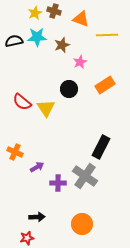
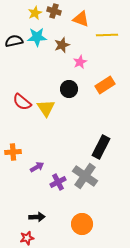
orange cross: moved 2 px left; rotated 28 degrees counterclockwise
purple cross: moved 1 px up; rotated 28 degrees counterclockwise
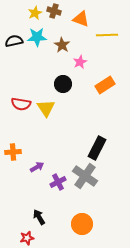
brown star: rotated 21 degrees counterclockwise
black circle: moved 6 px left, 5 px up
red semicircle: moved 1 px left, 2 px down; rotated 30 degrees counterclockwise
black rectangle: moved 4 px left, 1 px down
black arrow: moved 2 px right; rotated 119 degrees counterclockwise
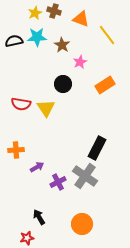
yellow line: rotated 55 degrees clockwise
orange cross: moved 3 px right, 2 px up
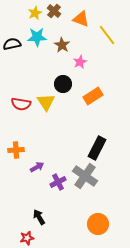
brown cross: rotated 24 degrees clockwise
black semicircle: moved 2 px left, 3 px down
orange rectangle: moved 12 px left, 11 px down
yellow triangle: moved 6 px up
orange circle: moved 16 px right
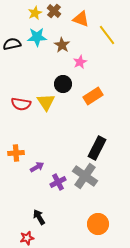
orange cross: moved 3 px down
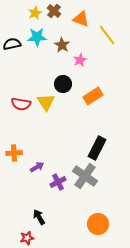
pink star: moved 2 px up
orange cross: moved 2 px left
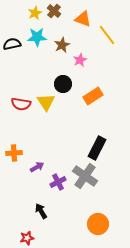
orange triangle: moved 2 px right
brown star: rotated 14 degrees clockwise
black arrow: moved 2 px right, 6 px up
